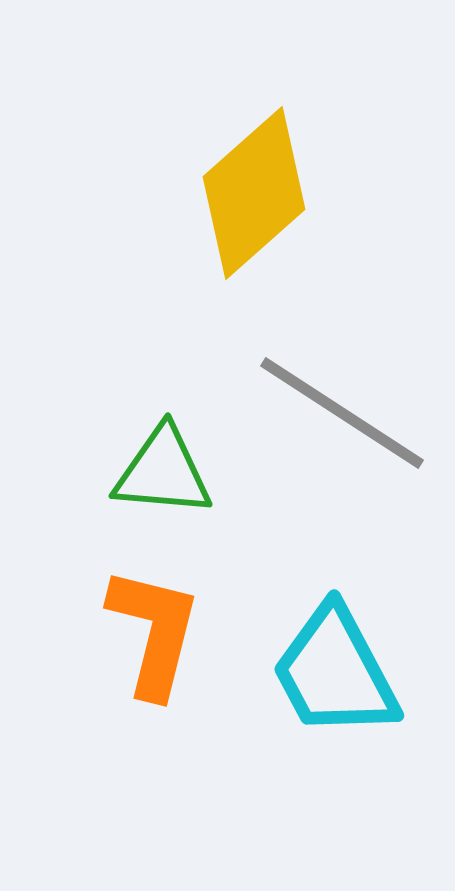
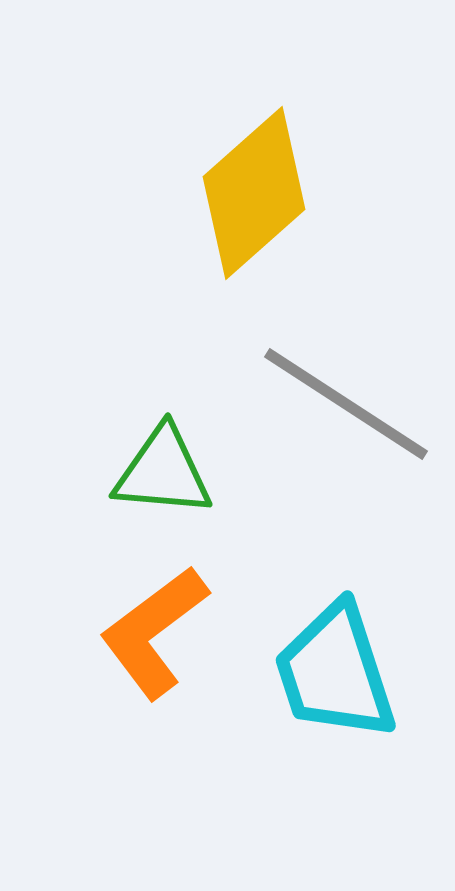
gray line: moved 4 px right, 9 px up
orange L-shape: rotated 141 degrees counterclockwise
cyan trapezoid: rotated 10 degrees clockwise
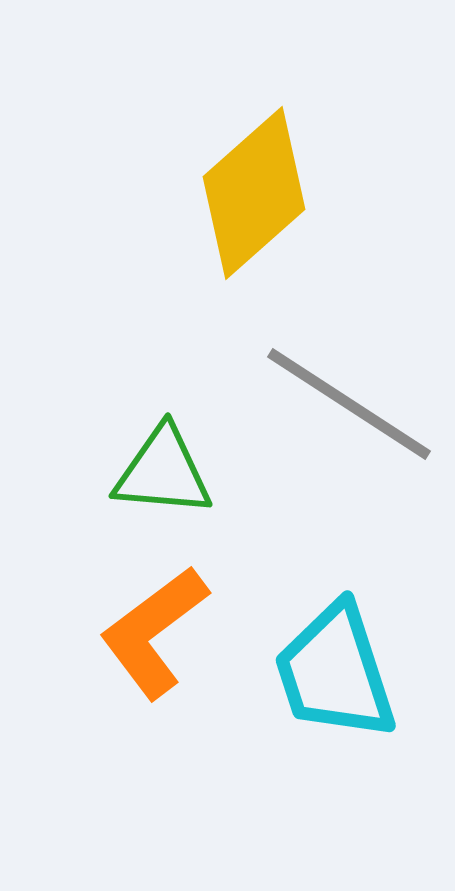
gray line: moved 3 px right
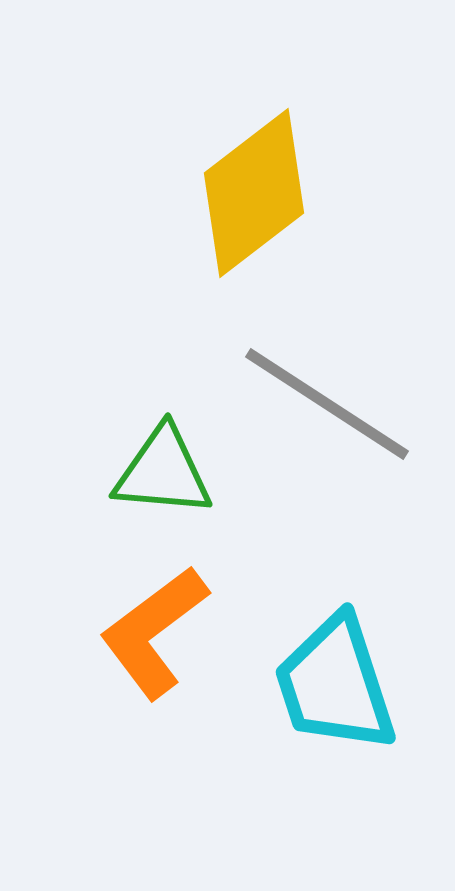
yellow diamond: rotated 4 degrees clockwise
gray line: moved 22 px left
cyan trapezoid: moved 12 px down
